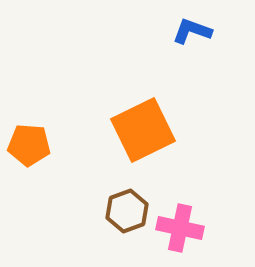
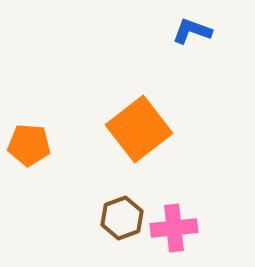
orange square: moved 4 px left, 1 px up; rotated 12 degrees counterclockwise
brown hexagon: moved 5 px left, 7 px down
pink cross: moved 6 px left; rotated 18 degrees counterclockwise
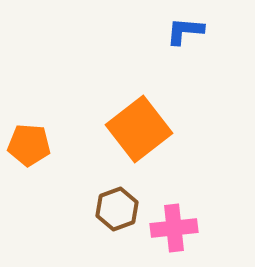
blue L-shape: moved 7 px left; rotated 15 degrees counterclockwise
brown hexagon: moved 5 px left, 9 px up
